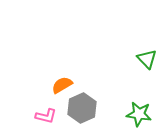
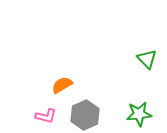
gray hexagon: moved 3 px right, 7 px down
green star: rotated 15 degrees counterclockwise
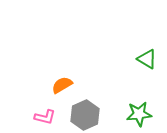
green triangle: rotated 15 degrees counterclockwise
pink L-shape: moved 1 px left, 1 px down
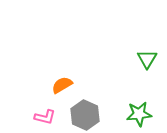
green triangle: rotated 30 degrees clockwise
gray hexagon: rotated 12 degrees counterclockwise
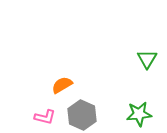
gray hexagon: moved 3 px left
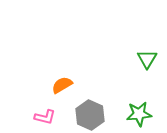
gray hexagon: moved 8 px right
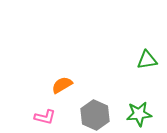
green triangle: moved 1 px down; rotated 50 degrees clockwise
gray hexagon: moved 5 px right
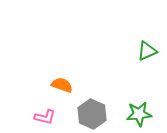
green triangle: moved 9 px up; rotated 15 degrees counterclockwise
orange semicircle: rotated 50 degrees clockwise
gray hexagon: moved 3 px left, 1 px up
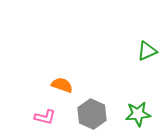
green star: moved 1 px left
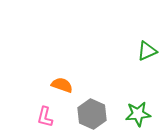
pink L-shape: rotated 90 degrees clockwise
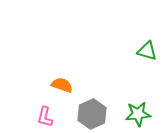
green triangle: rotated 40 degrees clockwise
gray hexagon: rotated 12 degrees clockwise
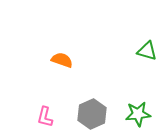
orange semicircle: moved 25 px up
